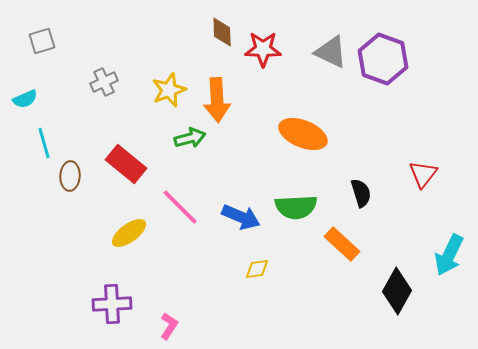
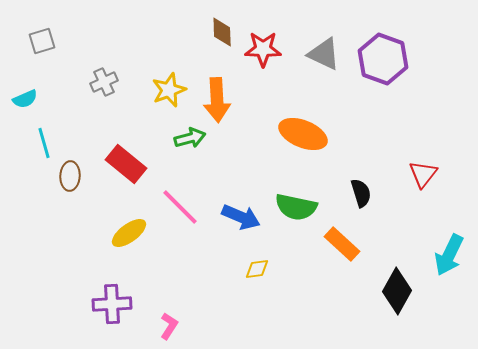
gray triangle: moved 7 px left, 2 px down
green semicircle: rotated 15 degrees clockwise
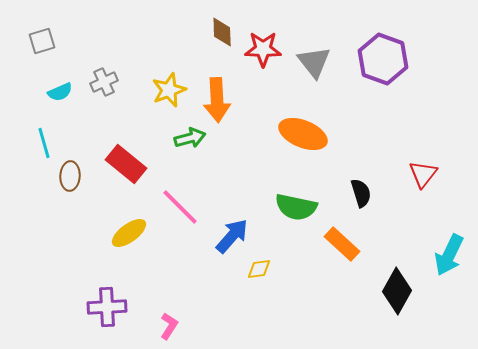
gray triangle: moved 10 px left, 8 px down; rotated 27 degrees clockwise
cyan semicircle: moved 35 px right, 7 px up
blue arrow: moved 9 px left, 19 px down; rotated 72 degrees counterclockwise
yellow diamond: moved 2 px right
purple cross: moved 5 px left, 3 px down
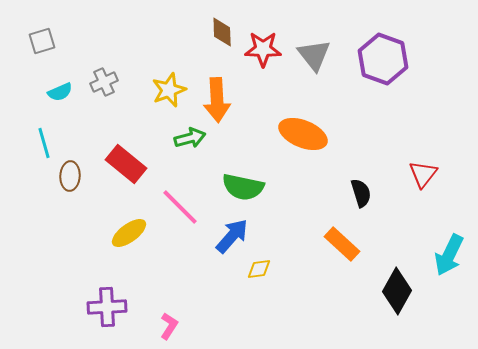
gray triangle: moved 7 px up
green semicircle: moved 53 px left, 20 px up
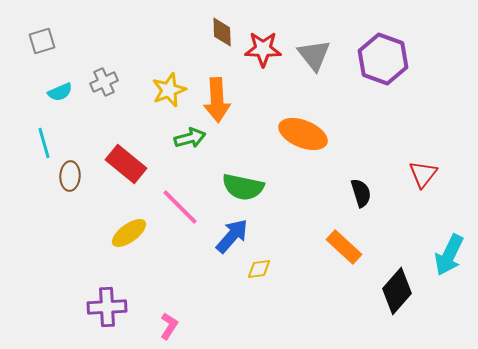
orange rectangle: moved 2 px right, 3 px down
black diamond: rotated 12 degrees clockwise
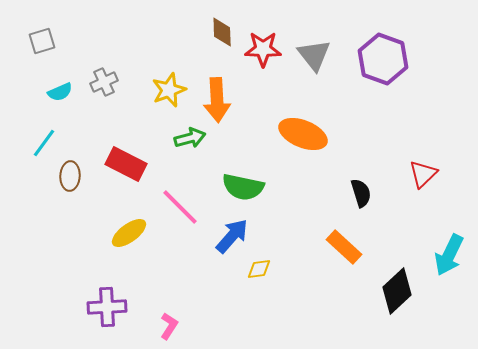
cyan line: rotated 52 degrees clockwise
red rectangle: rotated 12 degrees counterclockwise
red triangle: rotated 8 degrees clockwise
black diamond: rotated 6 degrees clockwise
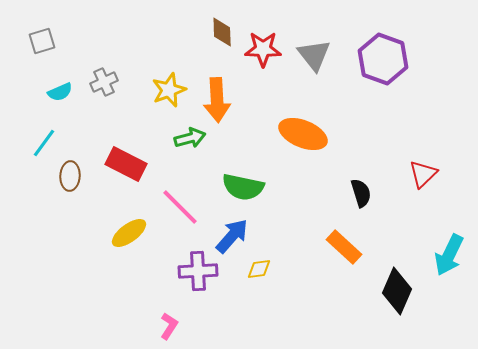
black diamond: rotated 24 degrees counterclockwise
purple cross: moved 91 px right, 36 px up
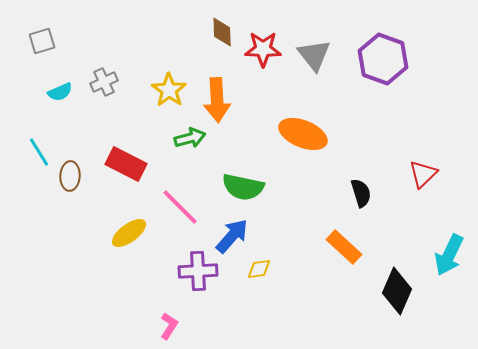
yellow star: rotated 16 degrees counterclockwise
cyan line: moved 5 px left, 9 px down; rotated 68 degrees counterclockwise
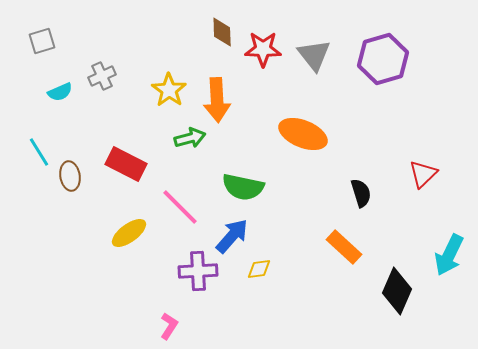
purple hexagon: rotated 24 degrees clockwise
gray cross: moved 2 px left, 6 px up
brown ellipse: rotated 12 degrees counterclockwise
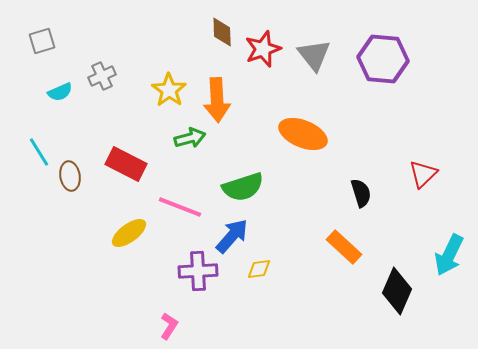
red star: rotated 21 degrees counterclockwise
purple hexagon: rotated 21 degrees clockwise
green semicircle: rotated 30 degrees counterclockwise
pink line: rotated 24 degrees counterclockwise
